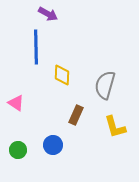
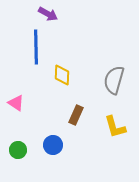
gray semicircle: moved 9 px right, 5 px up
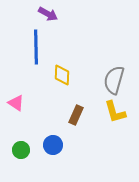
yellow L-shape: moved 15 px up
green circle: moved 3 px right
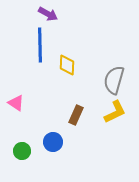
blue line: moved 4 px right, 2 px up
yellow diamond: moved 5 px right, 10 px up
yellow L-shape: rotated 100 degrees counterclockwise
blue circle: moved 3 px up
green circle: moved 1 px right, 1 px down
